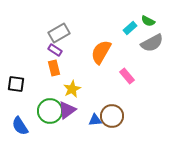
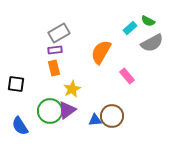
purple rectangle: rotated 40 degrees counterclockwise
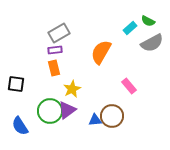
pink rectangle: moved 2 px right, 10 px down
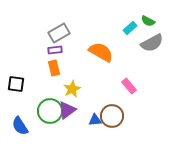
orange semicircle: rotated 90 degrees clockwise
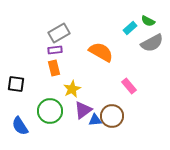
purple triangle: moved 16 px right
